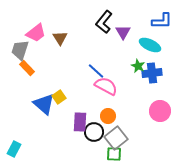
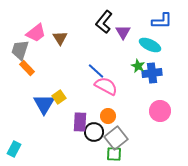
blue triangle: rotated 20 degrees clockwise
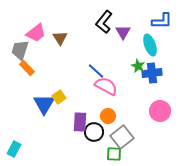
cyan ellipse: rotated 45 degrees clockwise
gray square: moved 6 px right, 1 px up
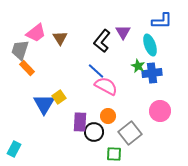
black L-shape: moved 2 px left, 19 px down
gray square: moved 8 px right, 4 px up
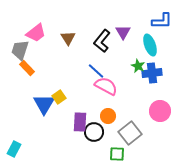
brown triangle: moved 8 px right
green square: moved 3 px right
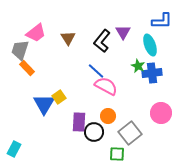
pink circle: moved 1 px right, 2 px down
purple rectangle: moved 1 px left
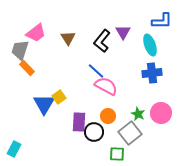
green star: moved 48 px down
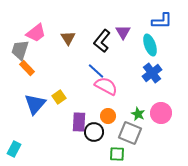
blue cross: rotated 30 degrees counterclockwise
blue triangle: moved 9 px left; rotated 10 degrees clockwise
gray square: rotated 30 degrees counterclockwise
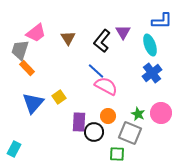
blue triangle: moved 2 px left, 1 px up
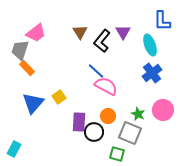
blue L-shape: rotated 90 degrees clockwise
brown triangle: moved 12 px right, 6 px up
pink circle: moved 2 px right, 3 px up
green square: rotated 14 degrees clockwise
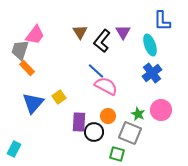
pink trapezoid: moved 1 px left, 2 px down; rotated 15 degrees counterclockwise
pink circle: moved 2 px left
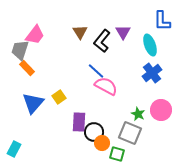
orange circle: moved 6 px left, 27 px down
